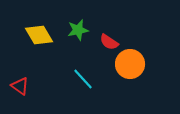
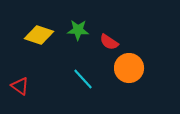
green star: rotated 15 degrees clockwise
yellow diamond: rotated 40 degrees counterclockwise
orange circle: moved 1 px left, 4 px down
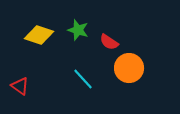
green star: rotated 15 degrees clockwise
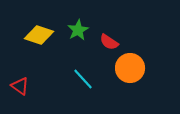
green star: rotated 25 degrees clockwise
orange circle: moved 1 px right
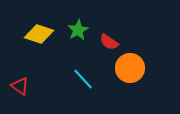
yellow diamond: moved 1 px up
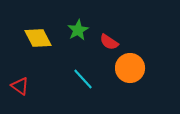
yellow diamond: moved 1 px left, 4 px down; rotated 44 degrees clockwise
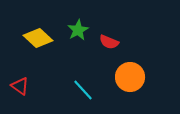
yellow diamond: rotated 20 degrees counterclockwise
red semicircle: rotated 12 degrees counterclockwise
orange circle: moved 9 px down
cyan line: moved 11 px down
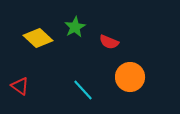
green star: moved 3 px left, 3 px up
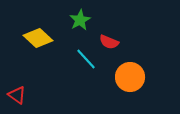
green star: moved 5 px right, 7 px up
red triangle: moved 3 px left, 9 px down
cyan line: moved 3 px right, 31 px up
